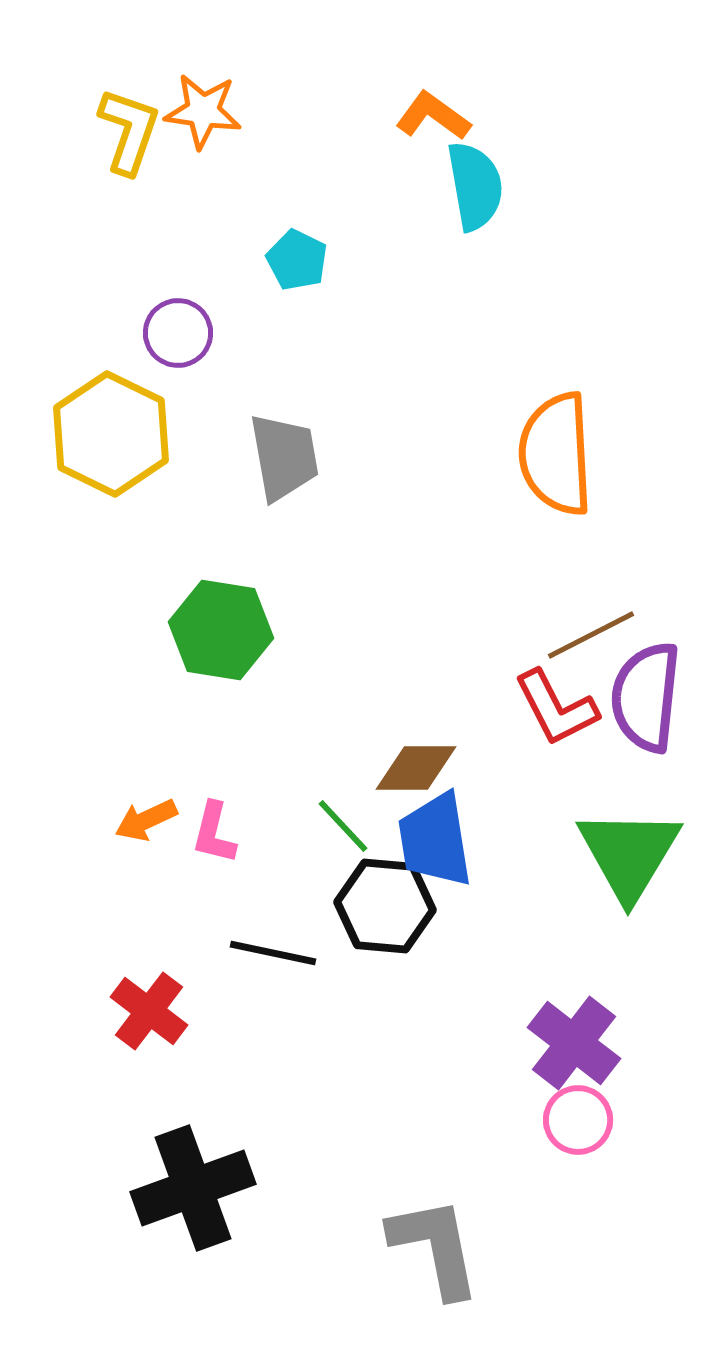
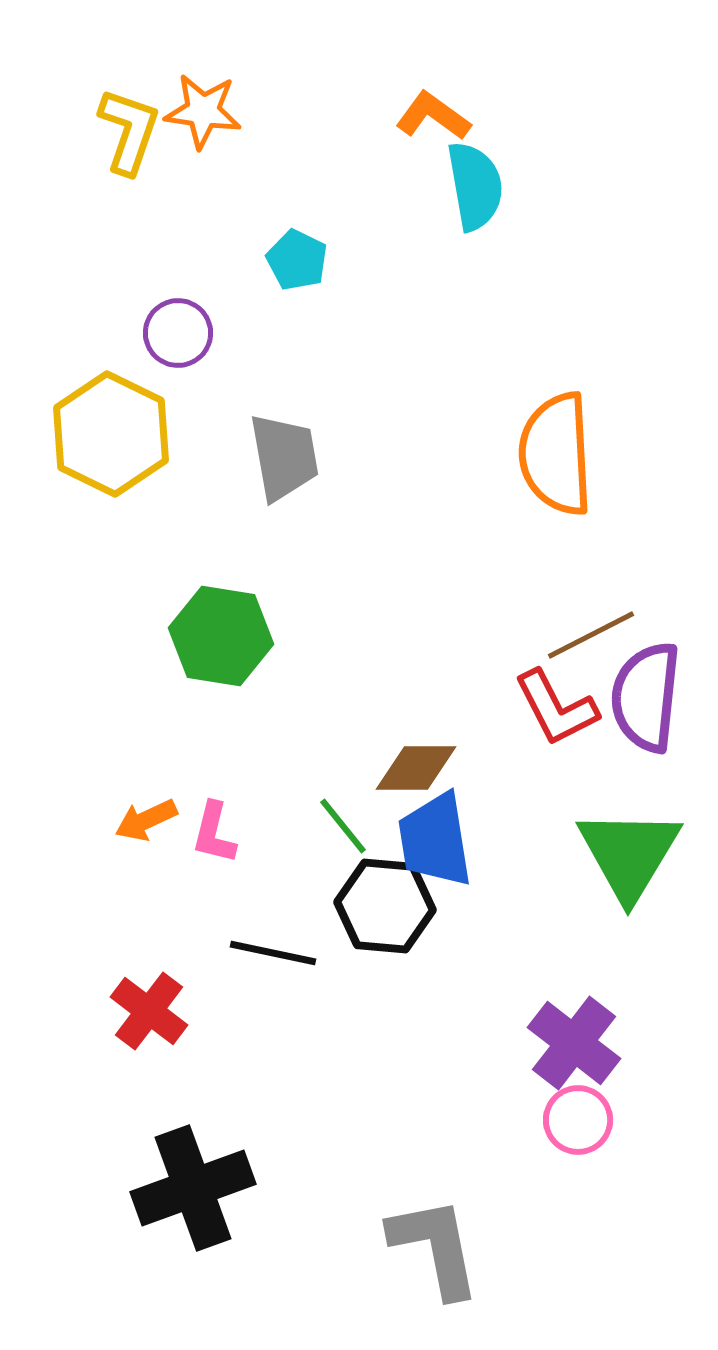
green hexagon: moved 6 px down
green line: rotated 4 degrees clockwise
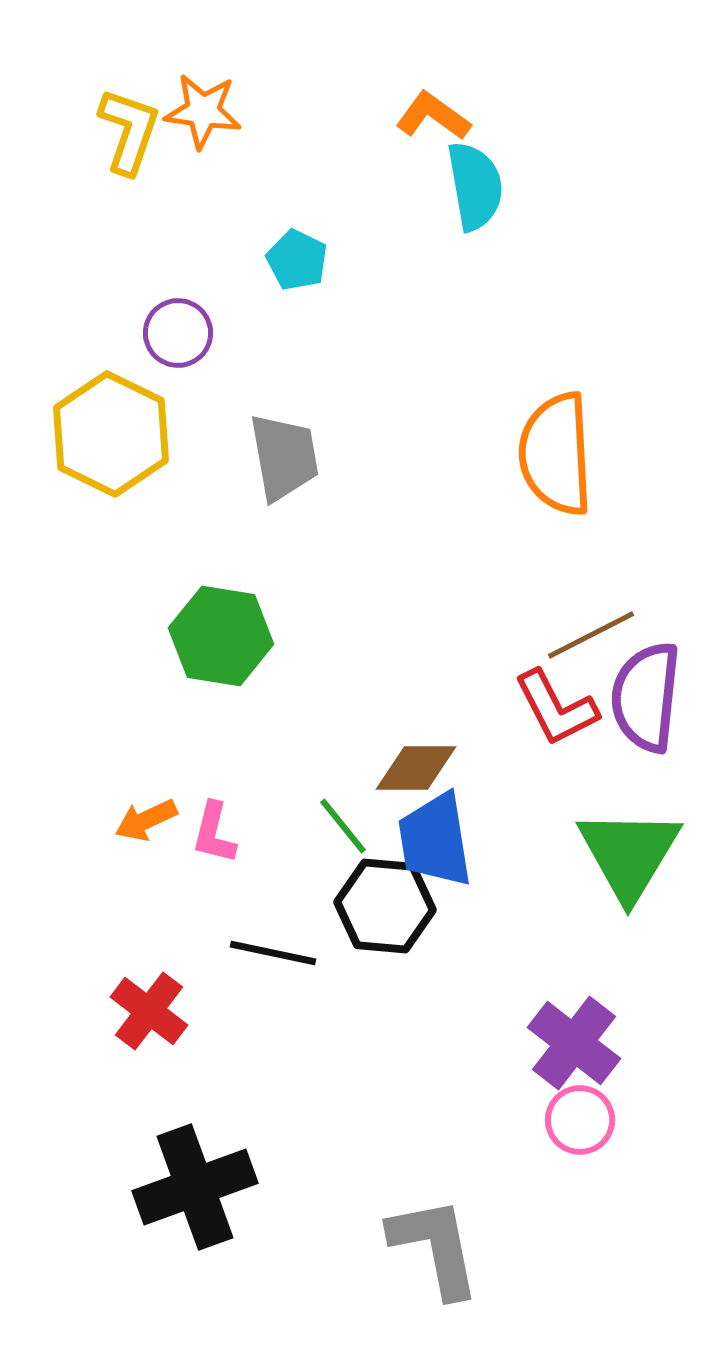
pink circle: moved 2 px right
black cross: moved 2 px right, 1 px up
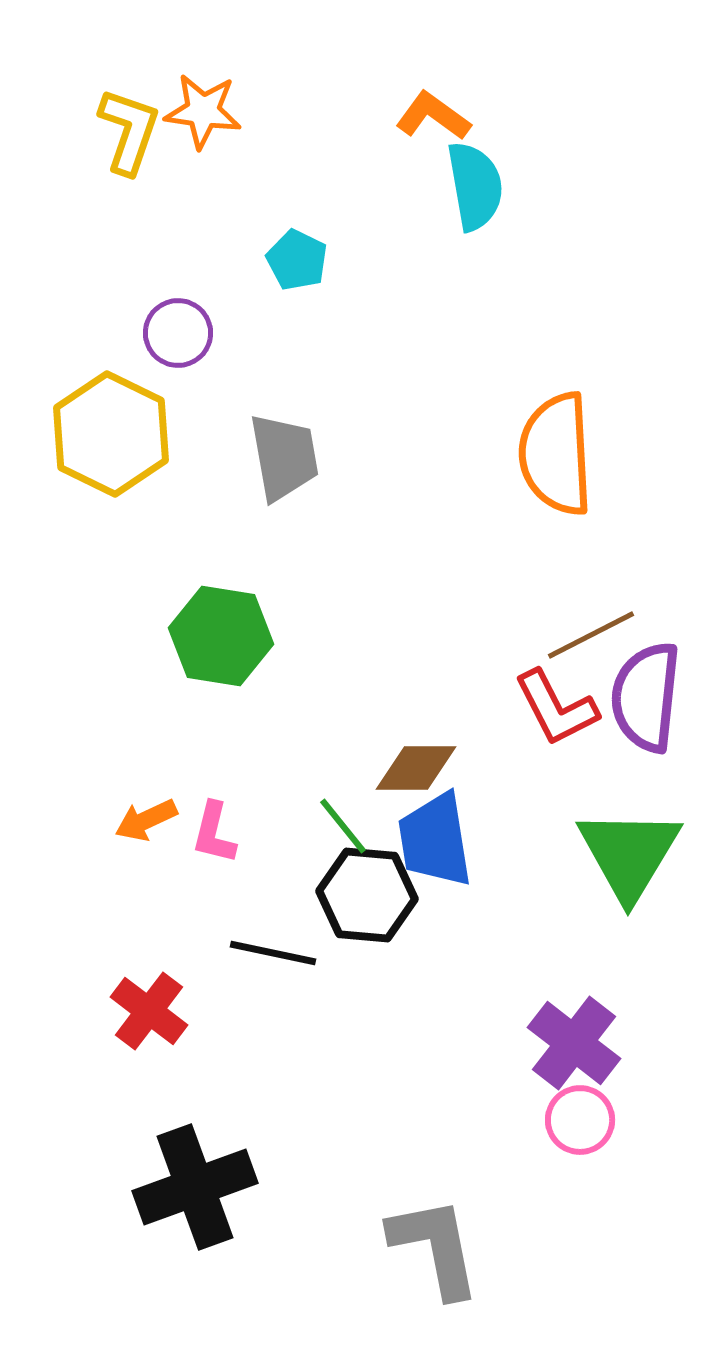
black hexagon: moved 18 px left, 11 px up
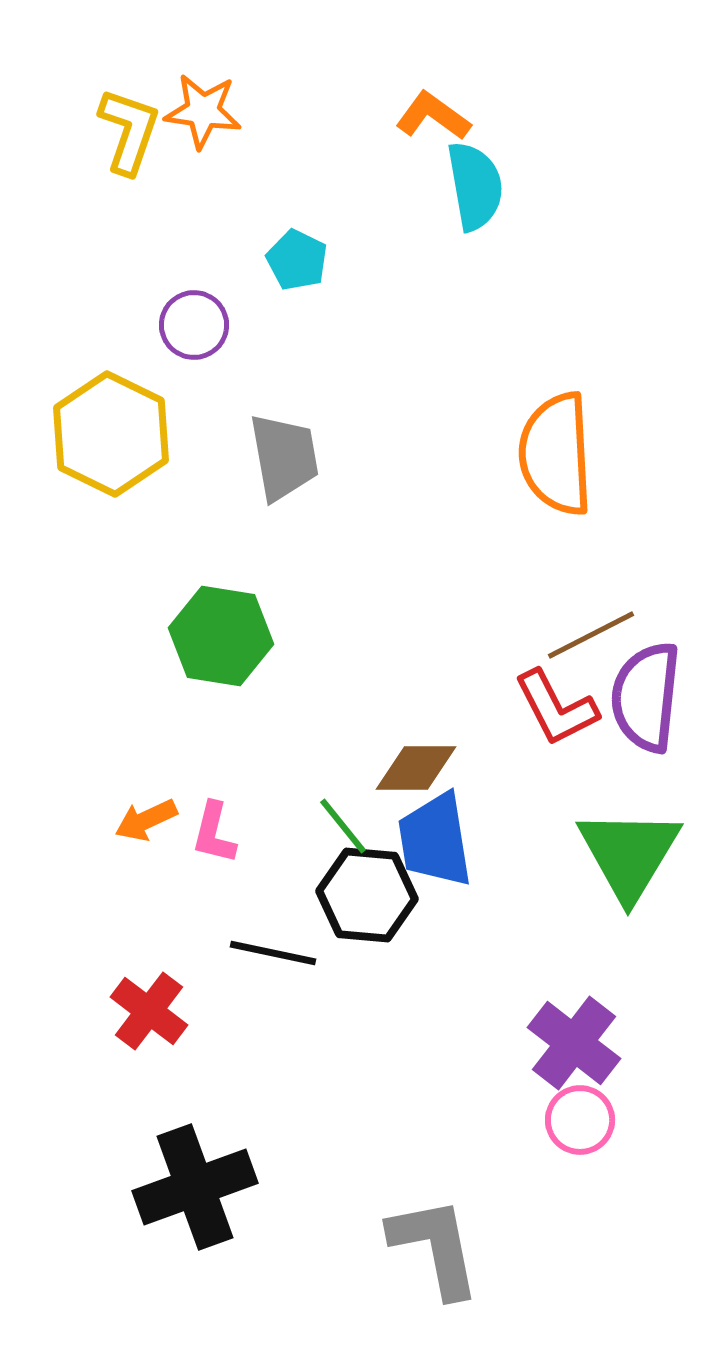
purple circle: moved 16 px right, 8 px up
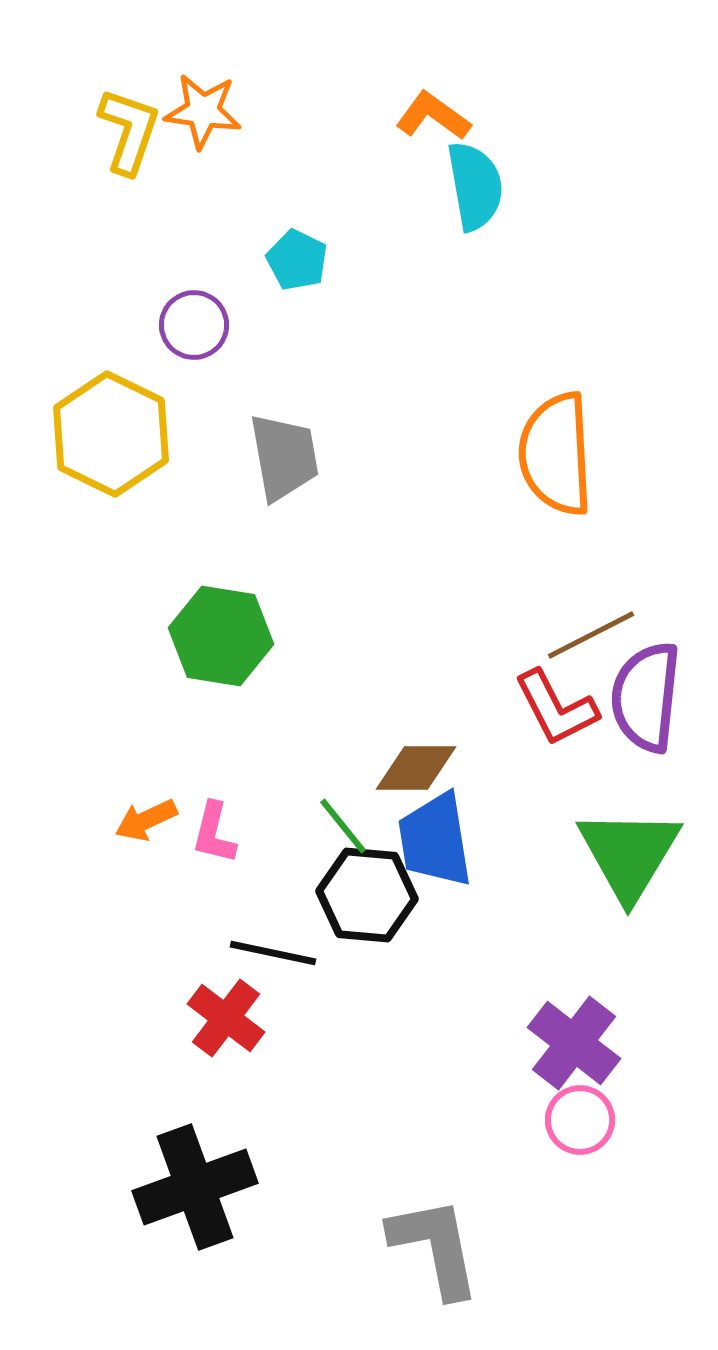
red cross: moved 77 px right, 7 px down
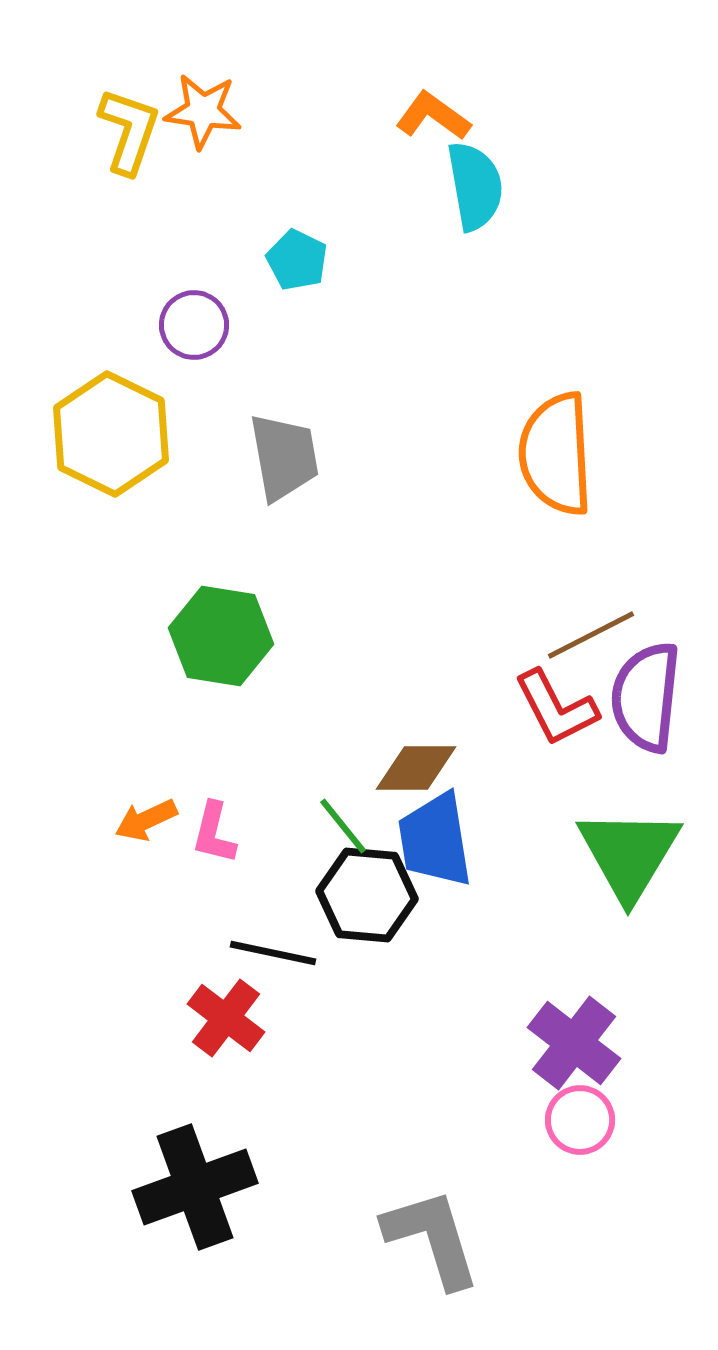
gray L-shape: moved 3 px left, 9 px up; rotated 6 degrees counterclockwise
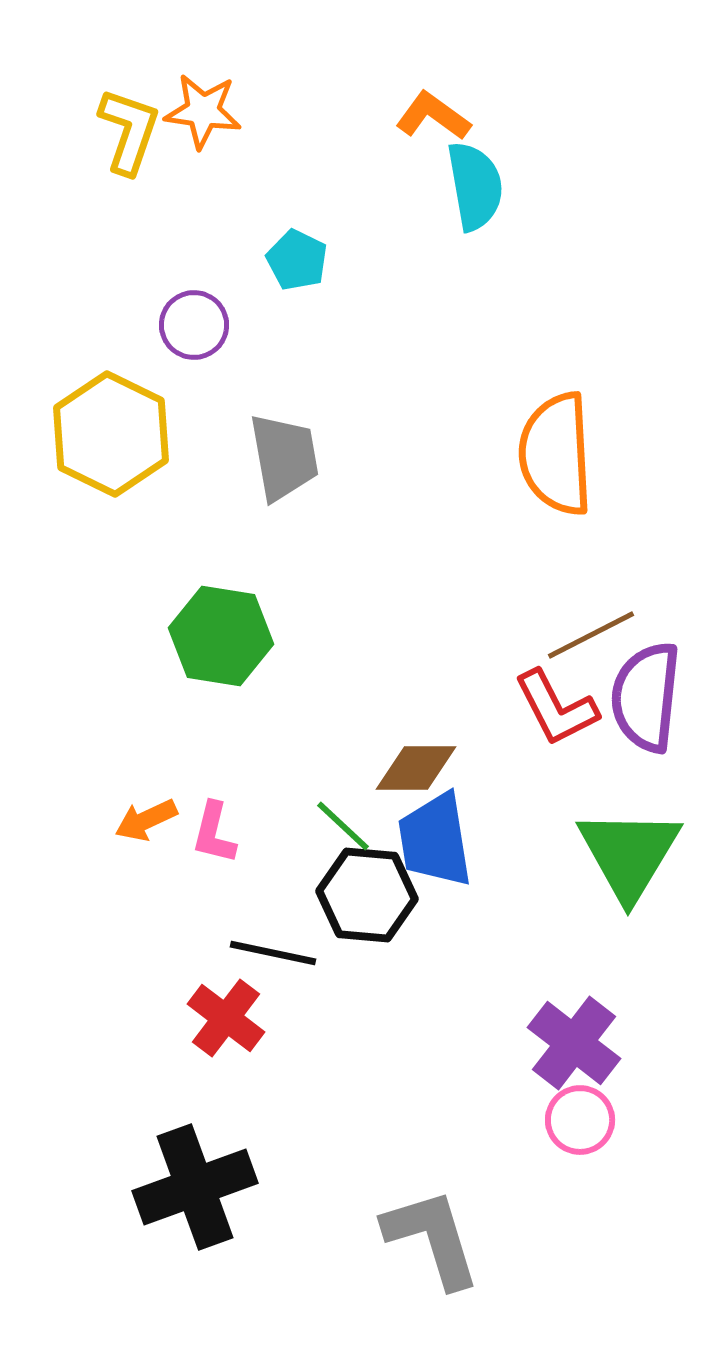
green line: rotated 8 degrees counterclockwise
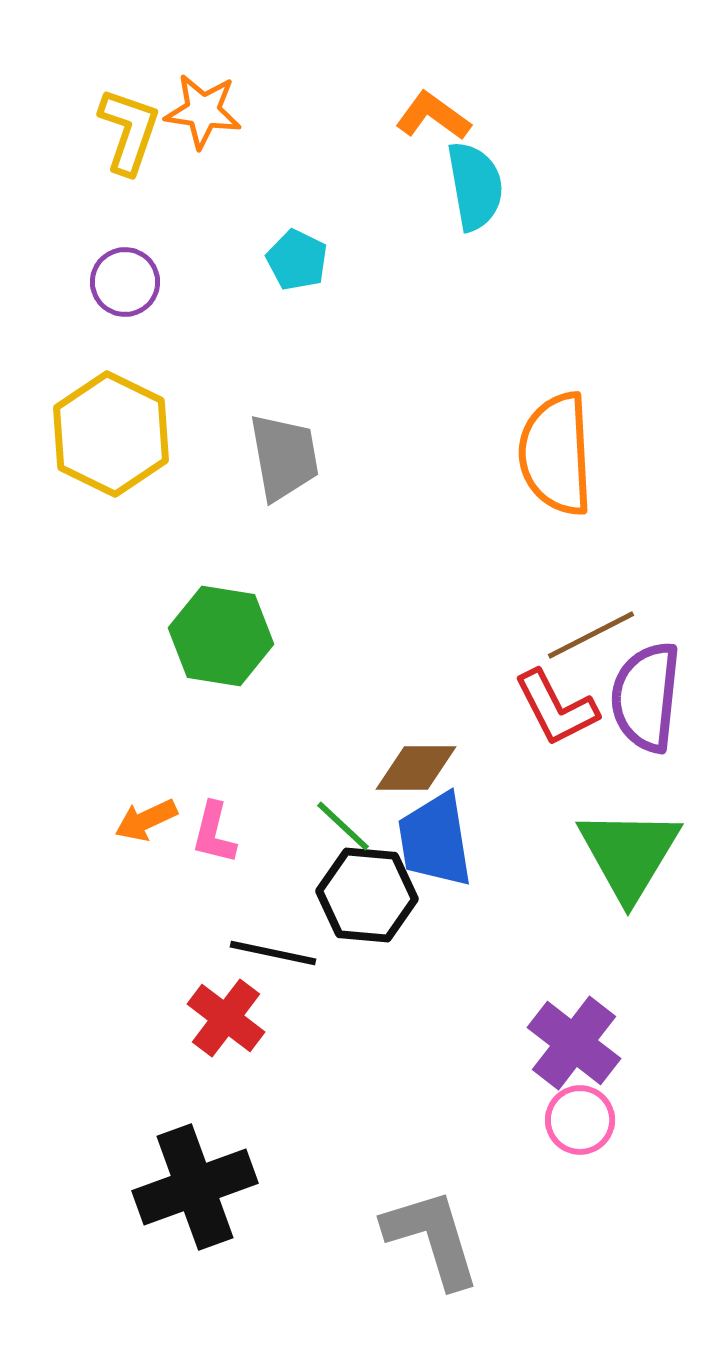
purple circle: moved 69 px left, 43 px up
